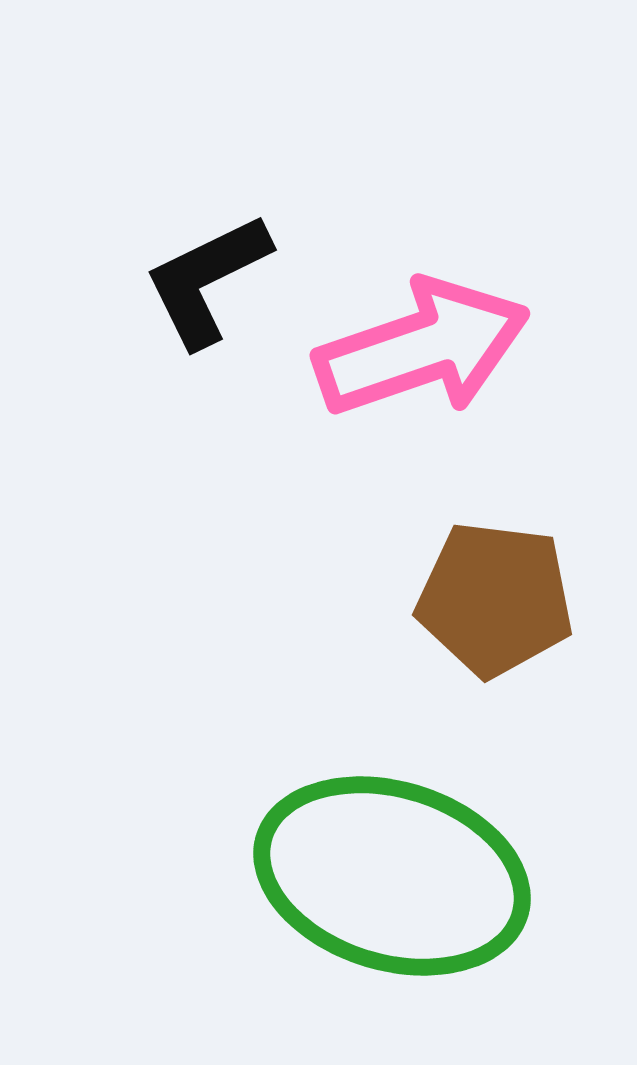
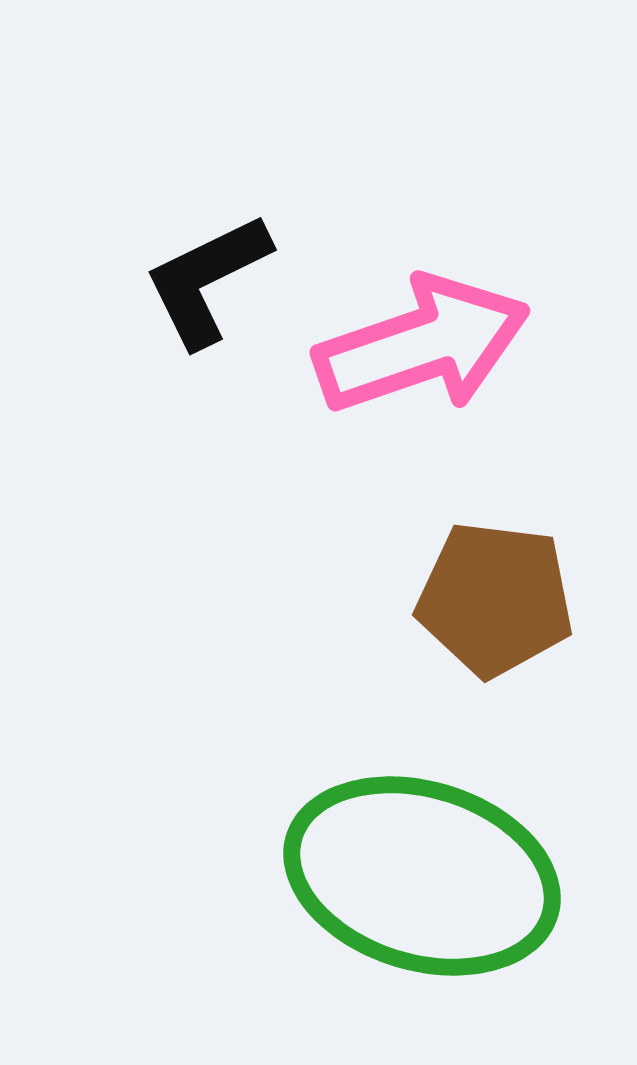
pink arrow: moved 3 px up
green ellipse: moved 30 px right
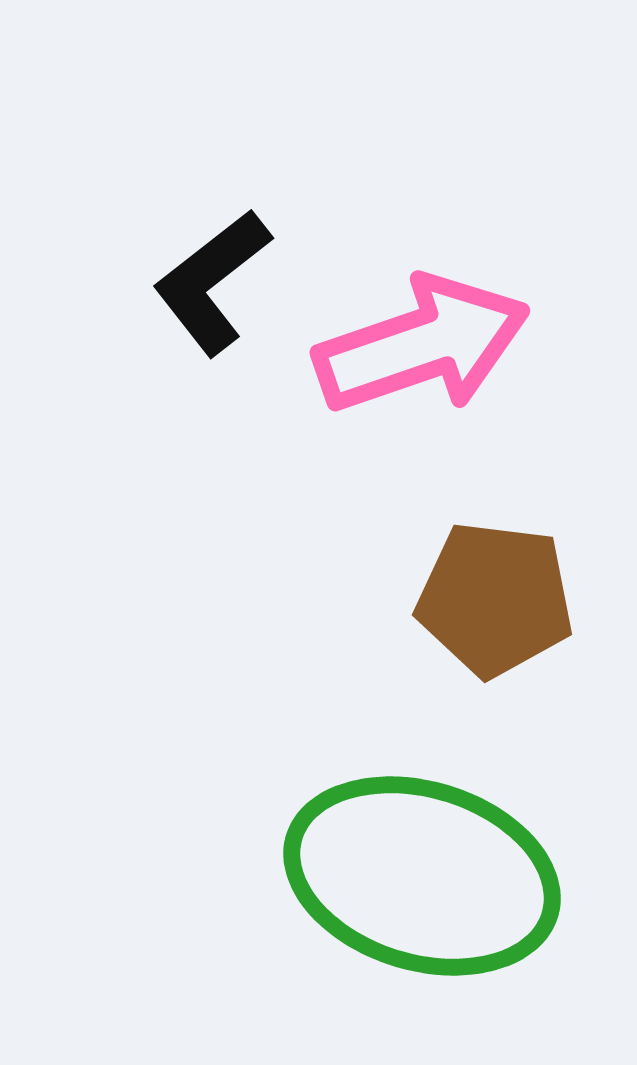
black L-shape: moved 5 px right, 2 px down; rotated 12 degrees counterclockwise
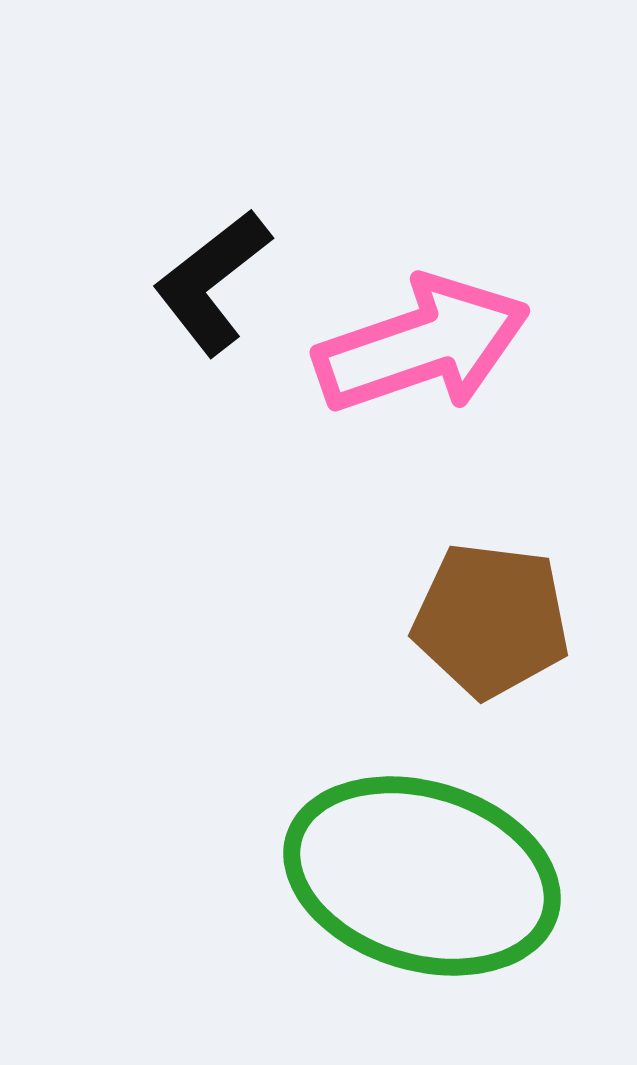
brown pentagon: moved 4 px left, 21 px down
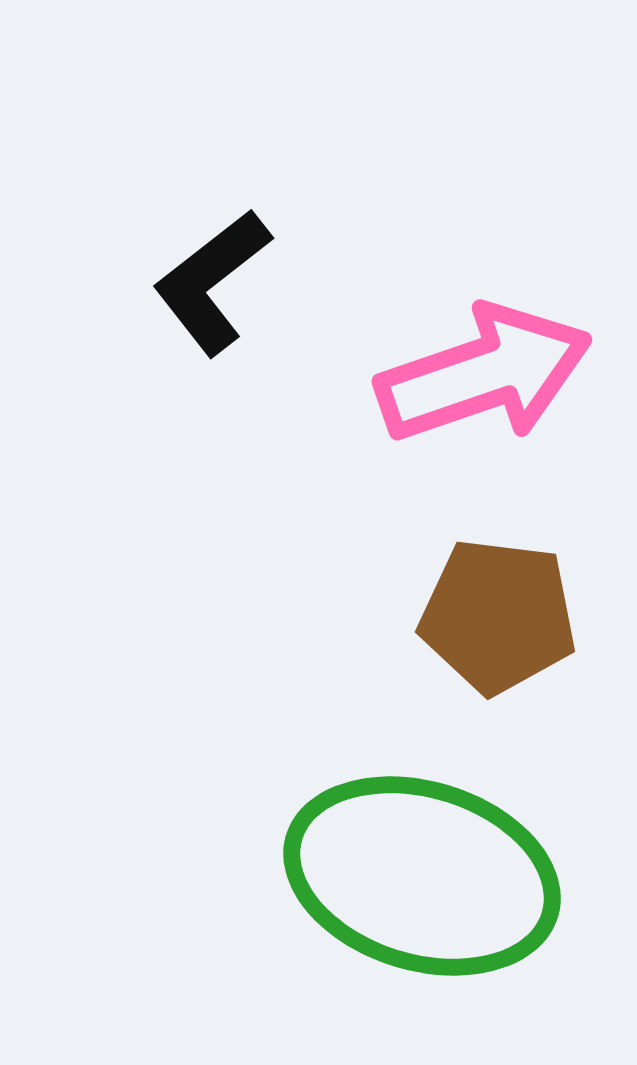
pink arrow: moved 62 px right, 29 px down
brown pentagon: moved 7 px right, 4 px up
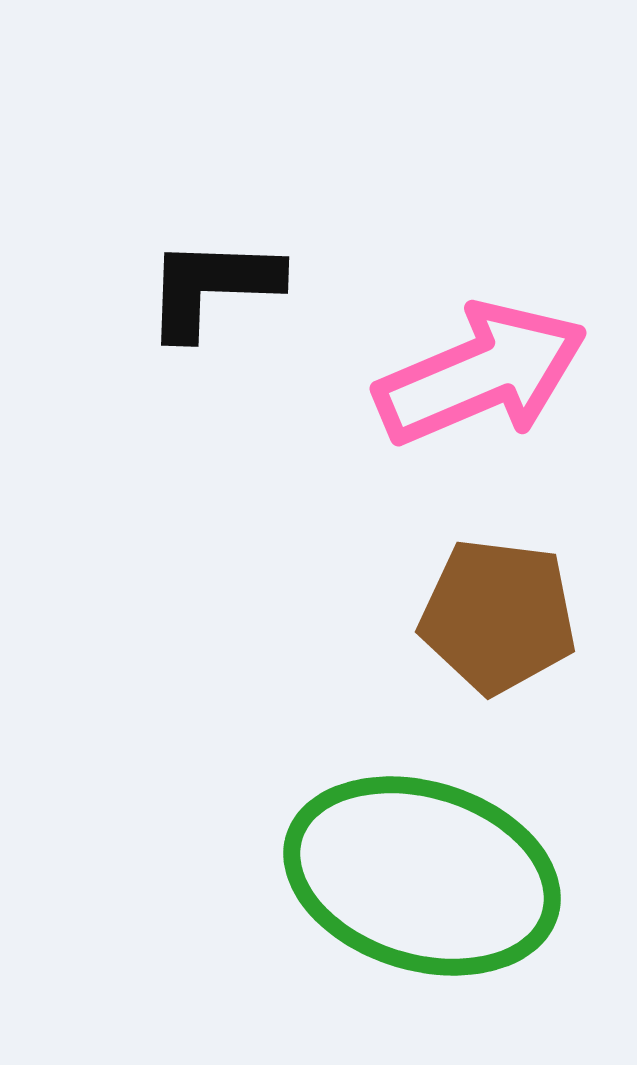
black L-shape: moved 5 px down; rotated 40 degrees clockwise
pink arrow: moved 3 px left; rotated 4 degrees counterclockwise
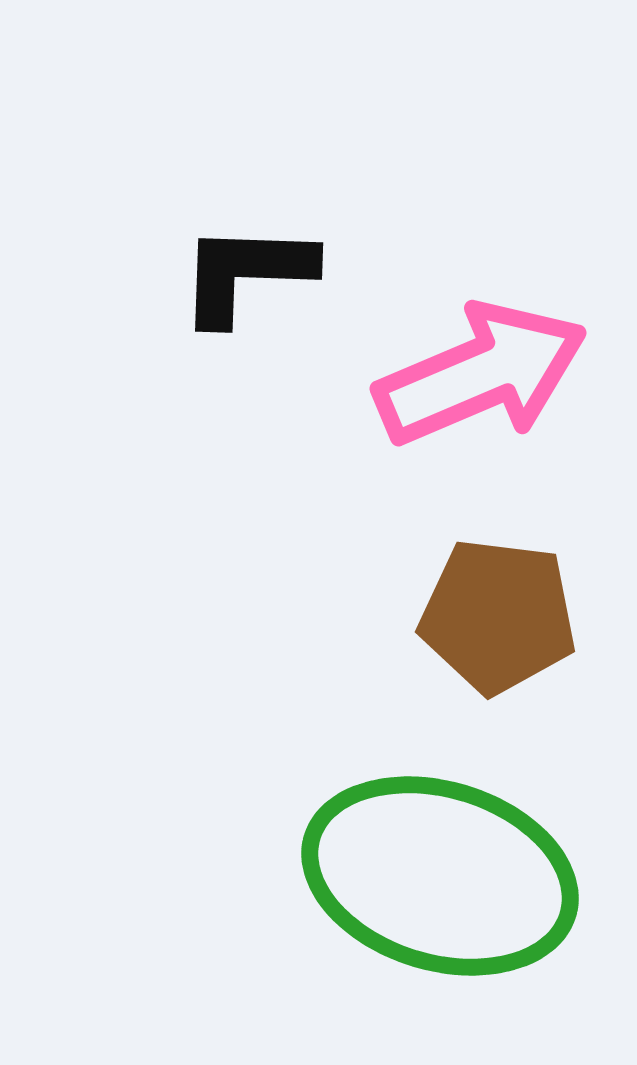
black L-shape: moved 34 px right, 14 px up
green ellipse: moved 18 px right
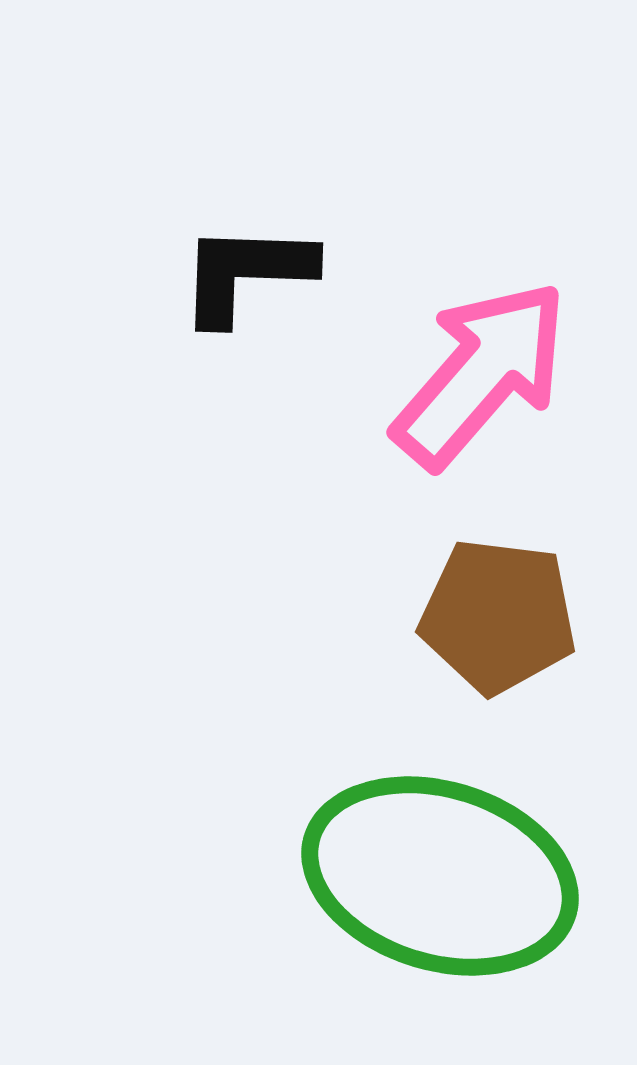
pink arrow: rotated 26 degrees counterclockwise
